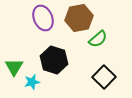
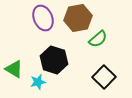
brown hexagon: moved 1 px left
green triangle: moved 2 px down; rotated 30 degrees counterclockwise
cyan star: moved 6 px right
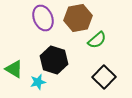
green semicircle: moved 1 px left, 1 px down
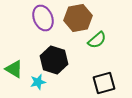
black square: moved 6 px down; rotated 30 degrees clockwise
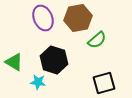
green triangle: moved 7 px up
cyan star: rotated 21 degrees clockwise
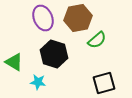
black hexagon: moved 6 px up
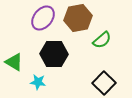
purple ellipse: rotated 60 degrees clockwise
green semicircle: moved 5 px right
black hexagon: rotated 16 degrees counterclockwise
black square: rotated 30 degrees counterclockwise
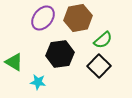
green semicircle: moved 1 px right
black hexagon: moved 6 px right; rotated 8 degrees counterclockwise
black square: moved 5 px left, 17 px up
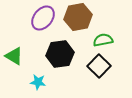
brown hexagon: moved 1 px up
green semicircle: rotated 150 degrees counterclockwise
green triangle: moved 6 px up
